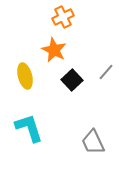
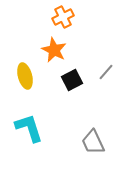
black square: rotated 15 degrees clockwise
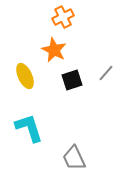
gray line: moved 1 px down
yellow ellipse: rotated 10 degrees counterclockwise
black square: rotated 10 degrees clockwise
gray trapezoid: moved 19 px left, 16 px down
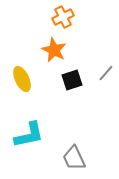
yellow ellipse: moved 3 px left, 3 px down
cyan L-shape: moved 7 px down; rotated 96 degrees clockwise
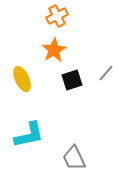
orange cross: moved 6 px left, 1 px up
orange star: rotated 15 degrees clockwise
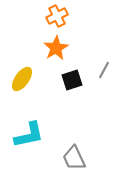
orange star: moved 2 px right, 2 px up
gray line: moved 2 px left, 3 px up; rotated 12 degrees counterclockwise
yellow ellipse: rotated 60 degrees clockwise
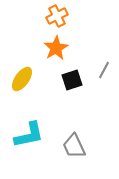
gray trapezoid: moved 12 px up
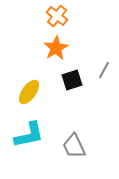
orange cross: rotated 25 degrees counterclockwise
yellow ellipse: moved 7 px right, 13 px down
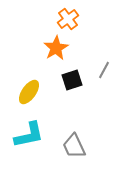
orange cross: moved 11 px right, 3 px down; rotated 15 degrees clockwise
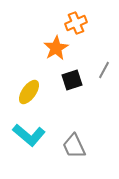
orange cross: moved 8 px right, 4 px down; rotated 15 degrees clockwise
cyan L-shape: rotated 52 degrees clockwise
